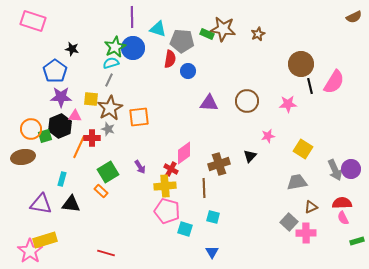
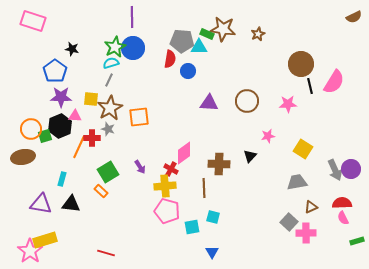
cyan triangle at (158, 29): moved 41 px right, 18 px down; rotated 18 degrees counterclockwise
brown cross at (219, 164): rotated 20 degrees clockwise
cyan square at (185, 229): moved 7 px right, 2 px up; rotated 28 degrees counterclockwise
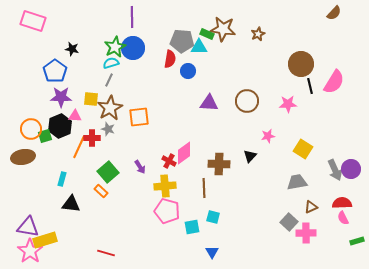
brown semicircle at (354, 17): moved 20 px left, 4 px up; rotated 21 degrees counterclockwise
red cross at (171, 169): moved 2 px left, 8 px up
green square at (108, 172): rotated 10 degrees counterclockwise
purple triangle at (41, 204): moved 13 px left, 23 px down
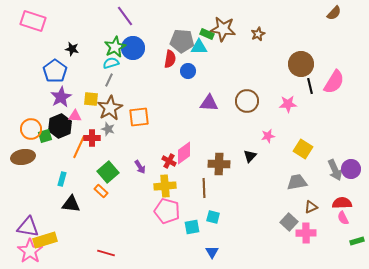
purple line at (132, 17): moved 7 px left, 1 px up; rotated 35 degrees counterclockwise
purple star at (61, 97): rotated 30 degrees counterclockwise
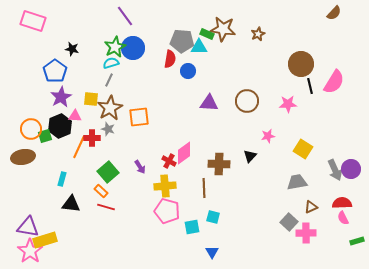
red line at (106, 253): moved 46 px up
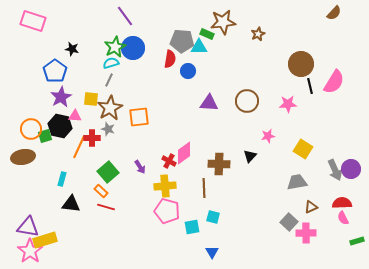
brown star at (223, 29): moved 7 px up; rotated 15 degrees counterclockwise
black hexagon at (60, 126): rotated 25 degrees counterclockwise
